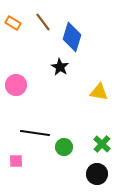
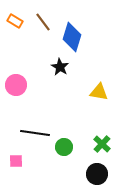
orange rectangle: moved 2 px right, 2 px up
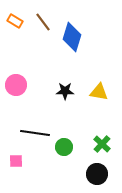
black star: moved 5 px right, 24 px down; rotated 30 degrees counterclockwise
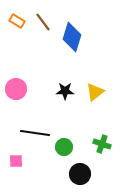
orange rectangle: moved 2 px right
pink circle: moved 4 px down
yellow triangle: moved 4 px left; rotated 48 degrees counterclockwise
green cross: rotated 24 degrees counterclockwise
black circle: moved 17 px left
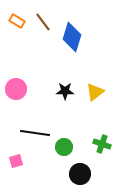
pink square: rotated 16 degrees counterclockwise
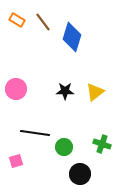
orange rectangle: moved 1 px up
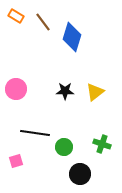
orange rectangle: moved 1 px left, 4 px up
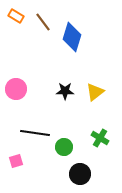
green cross: moved 2 px left, 6 px up; rotated 12 degrees clockwise
